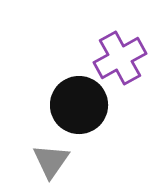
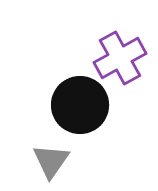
black circle: moved 1 px right
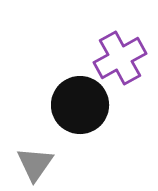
gray triangle: moved 16 px left, 3 px down
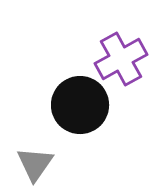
purple cross: moved 1 px right, 1 px down
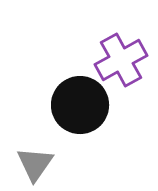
purple cross: moved 1 px down
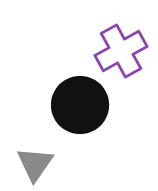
purple cross: moved 9 px up
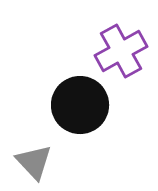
gray triangle: moved 1 px left, 2 px up; rotated 18 degrees counterclockwise
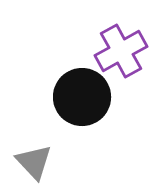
black circle: moved 2 px right, 8 px up
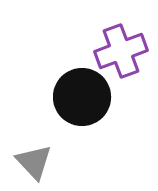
purple cross: rotated 9 degrees clockwise
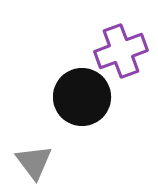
gray triangle: rotated 6 degrees clockwise
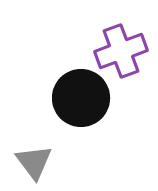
black circle: moved 1 px left, 1 px down
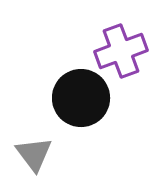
gray triangle: moved 8 px up
